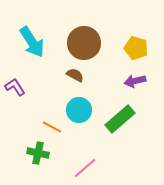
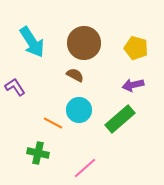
purple arrow: moved 2 px left, 4 px down
orange line: moved 1 px right, 4 px up
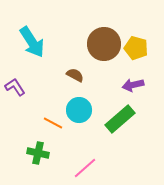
brown circle: moved 20 px right, 1 px down
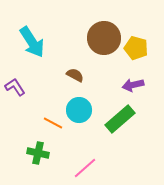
brown circle: moved 6 px up
